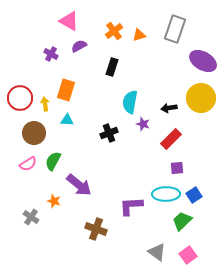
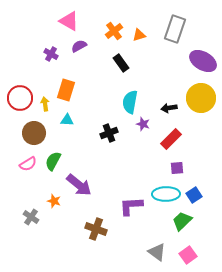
black rectangle: moved 9 px right, 4 px up; rotated 54 degrees counterclockwise
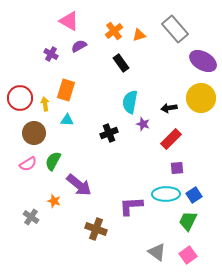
gray rectangle: rotated 60 degrees counterclockwise
green trapezoid: moved 6 px right; rotated 20 degrees counterclockwise
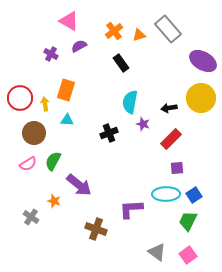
gray rectangle: moved 7 px left
purple L-shape: moved 3 px down
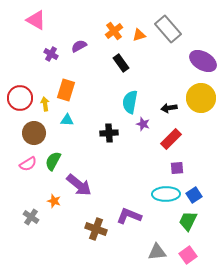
pink triangle: moved 33 px left, 1 px up
black cross: rotated 18 degrees clockwise
purple L-shape: moved 2 px left, 7 px down; rotated 25 degrees clockwise
gray triangle: rotated 42 degrees counterclockwise
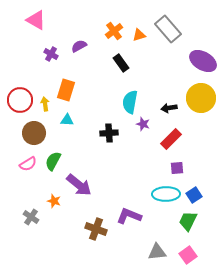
red circle: moved 2 px down
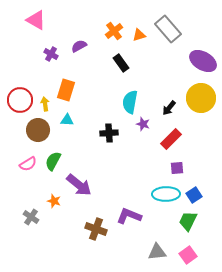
black arrow: rotated 42 degrees counterclockwise
brown circle: moved 4 px right, 3 px up
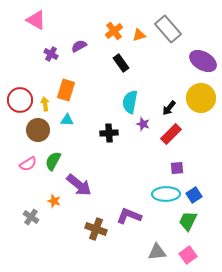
red rectangle: moved 5 px up
